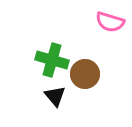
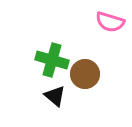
black triangle: rotated 10 degrees counterclockwise
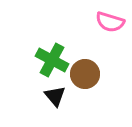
green cross: rotated 12 degrees clockwise
black triangle: rotated 10 degrees clockwise
